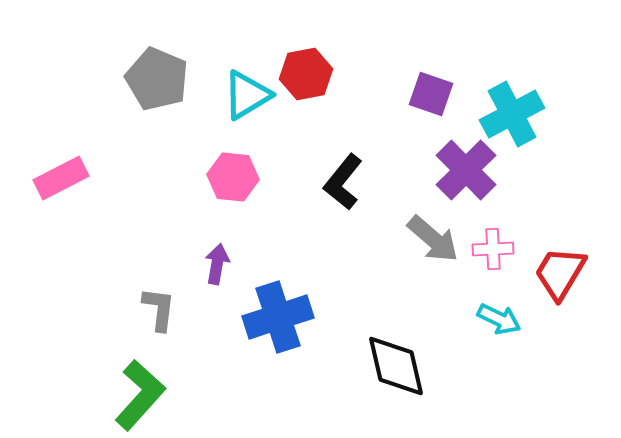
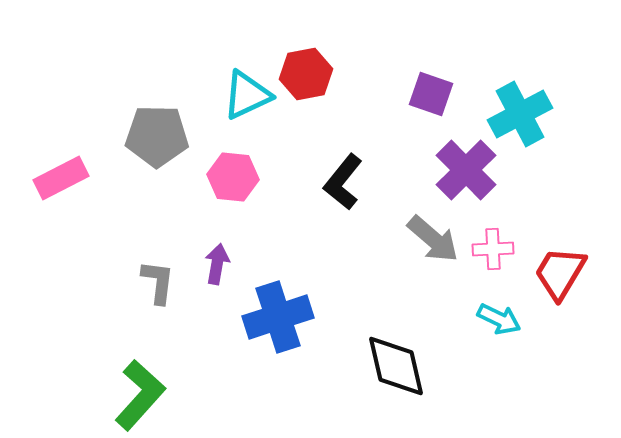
gray pentagon: moved 57 px down; rotated 22 degrees counterclockwise
cyan triangle: rotated 6 degrees clockwise
cyan cross: moved 8 px right
gray L-shape: moved 1 px left, 27 px up
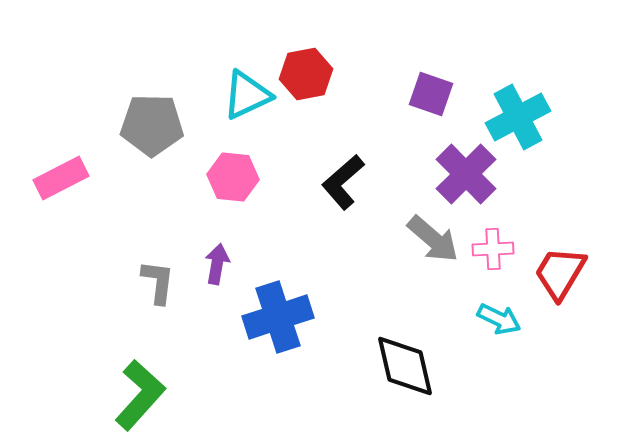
cyan cross: moved 2 px left, 3 px down
gray pentagon: moved 5 px left, 11 px up
purple cross: moved 4 px down
black L-shape: rotated 10 degrees clockwise
black diamond: moved 9 px right
